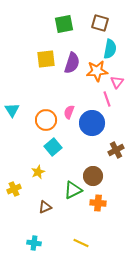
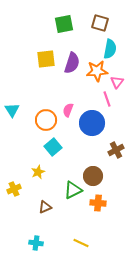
pink semicircle: moved 1 px left, 2 px up
cyan cross: moved 2 px right
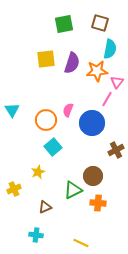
pink line: rotated 49 degrees clockwise
cyan cross: moved 8 px up
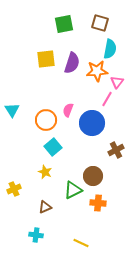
yellow star: moved 7 px right; rotated 24 degrees counterclockwise
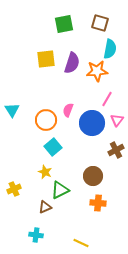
pink triangle: moved 38 px down
green triangle: moved 13 px left
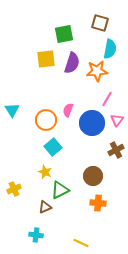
green square: moved 10 px down
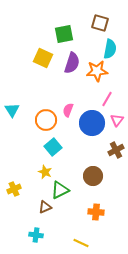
yellow square: moved 3 px left, 1 px up; rotated 30 degrees clockwise
orange cross: moved 2 px left, 9 px down
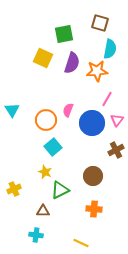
brown triangle: moved 2 px left, 4 px down; rotated 24 degrees clockwise
orange cross: moved 2 px left, 3 px up
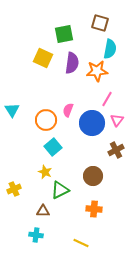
purple semicircle: rotated 10 degrees counterclockwise
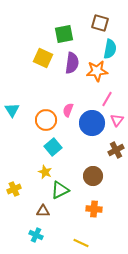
cyan cross: rotated 16 degrees clockwise
